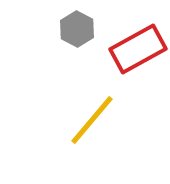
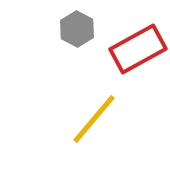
yellow line: moved 2 px right, 1 px up
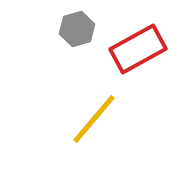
gray hexagon: rotated 16 degrees clockwise
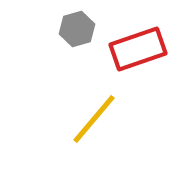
red rectangle: rotated 10 degrees clockwise
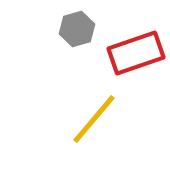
red rectangle: moved 2 px left, 4 px down
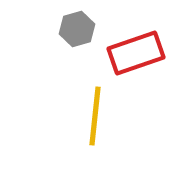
yellow line: moved 1 px right, 3 px up; rotated 34 degrees counterclockwise
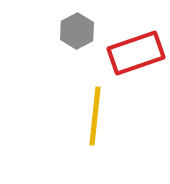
gray hexagon: moved 2 px down; rotated 12 degrees counterclockwise
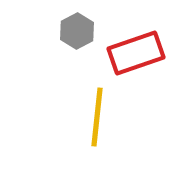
yellow line: moved 2 px right, 1 px down
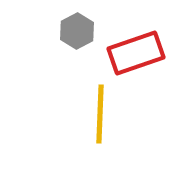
yellow line: moved 3 px right, 3 px up; rotated 4 degrees counterclockwise
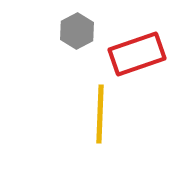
red rectangle: moved 1 px right, 1 px down
